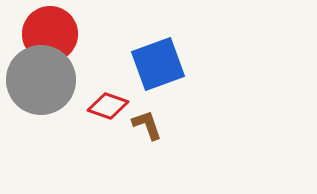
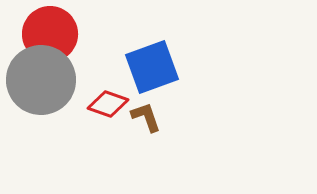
blue square: moved 6 px left, 3 px down
red diamond: moved 2 px up
brown L-shape: moved 1 px left, 8 px up
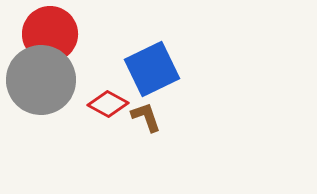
blue square: moved 2 px down; rotated 6 degrees counterclockwise
red diamond: rotated 9 degrees clockwise
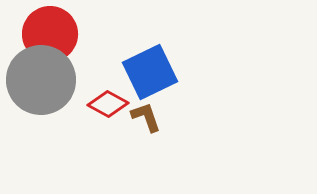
blue square: moved 2 px left, 3 px down
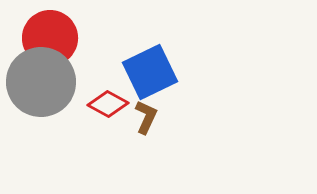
red circle: moved 4 px down
gray circle: moved 2 px down
brown L-shape: rotated 44 degrees clockwise
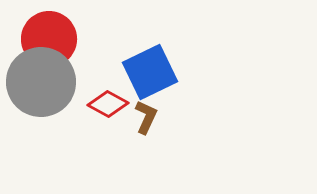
red circle: moved 1 px left, 1 px down
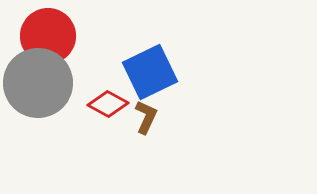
red circle: moved 1 px left, 3 px up
gray circle: moved 3 px left, 1 px down
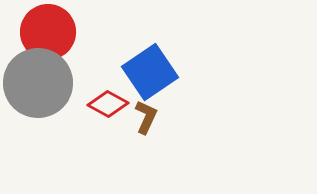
red circle: moved 4 px up
blue square: rotated 8 degrees counterclockwise
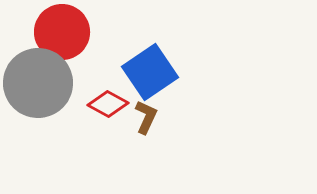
red circle: moved 14 px right
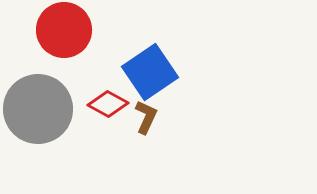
red circle: moved 2 px right, 2 px up
gray circle: moved 26 px down
